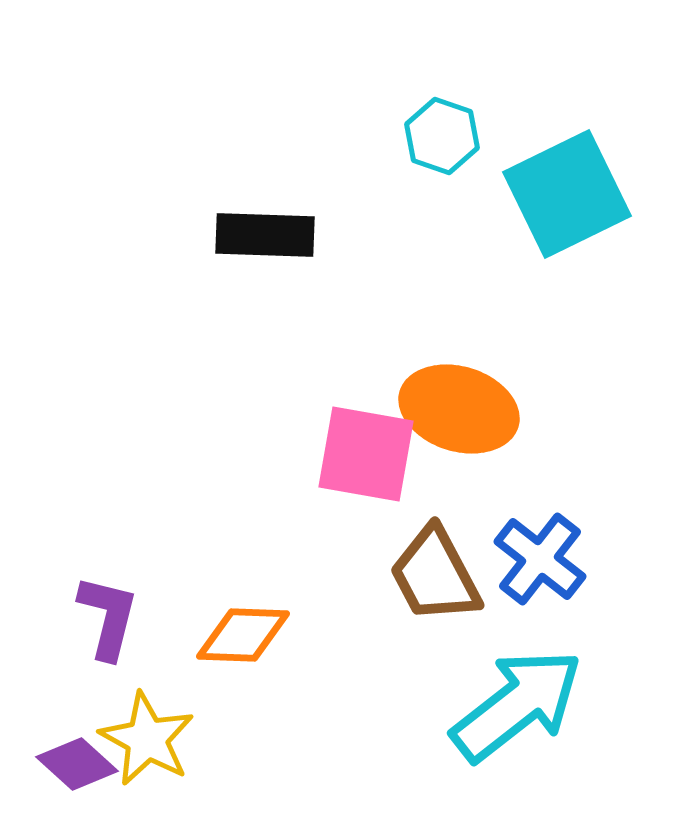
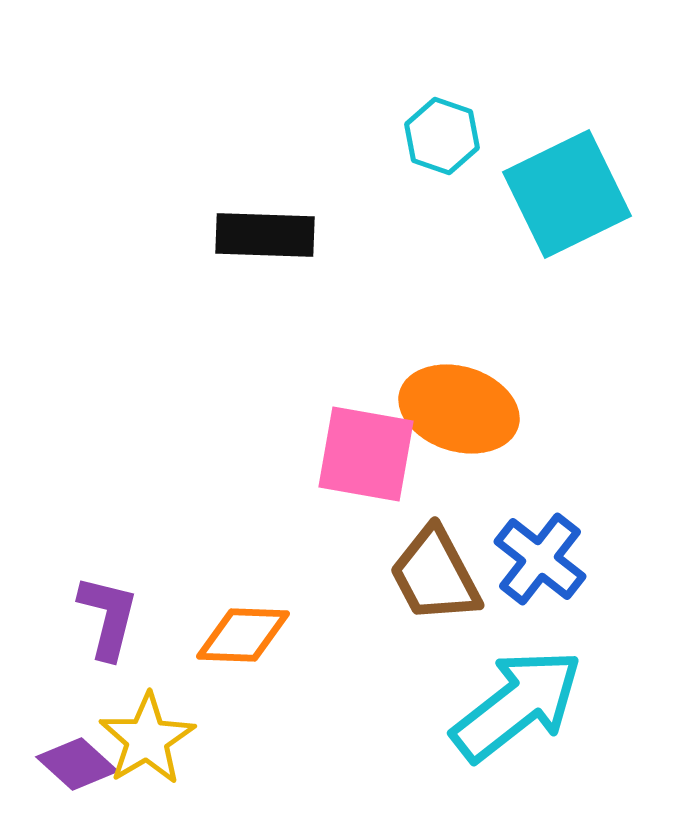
yellow star: rotated 12 degrees clockwise
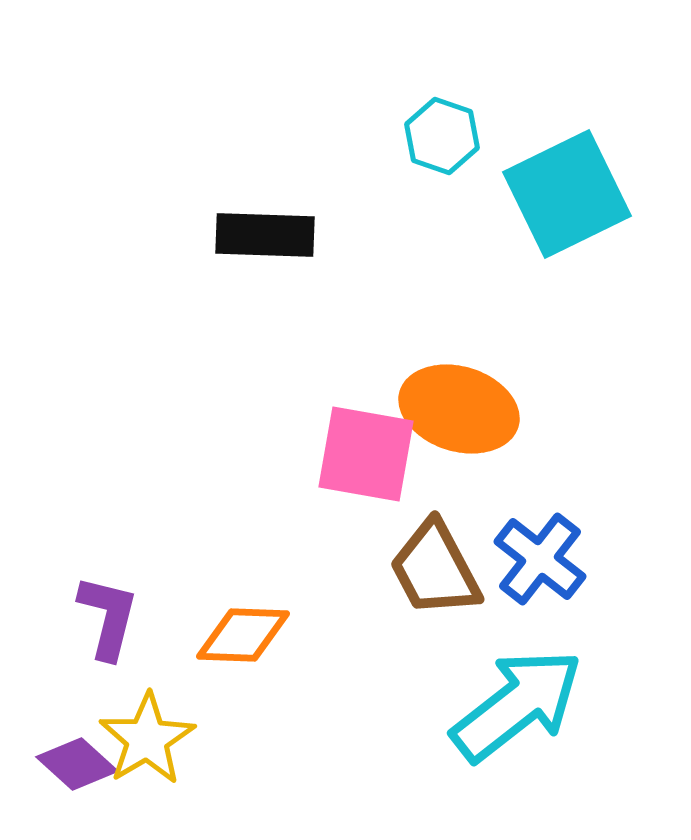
brown trapezoid: moved 6 px up
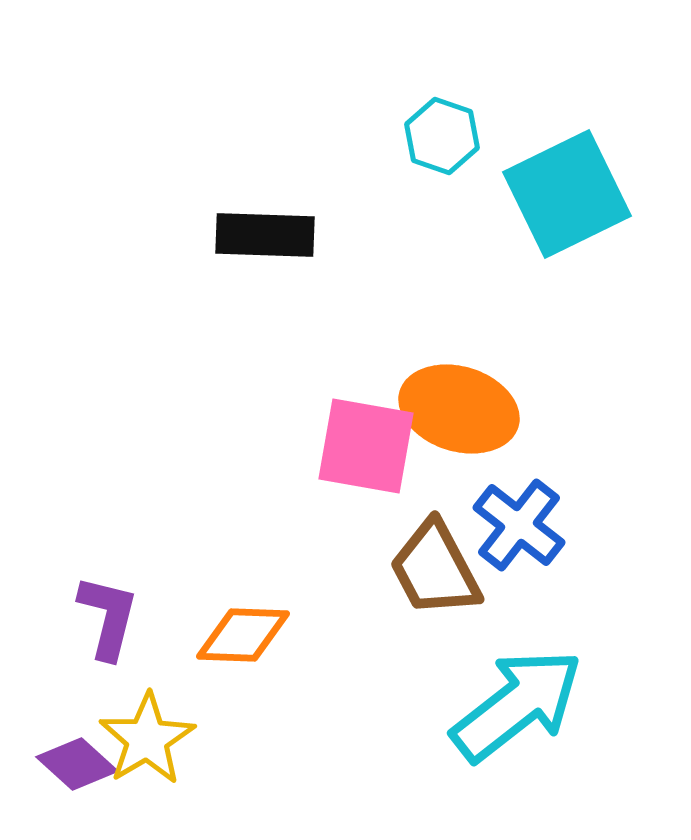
pink square: moved 8 px up
blue cross: moved 21 px left, 34 px up
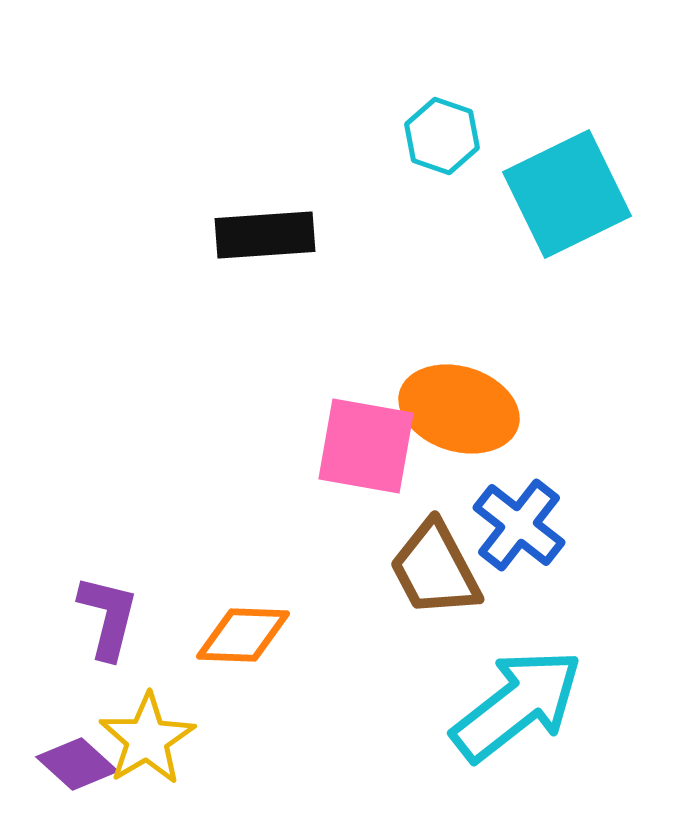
black rectangle: rotated 6 degrees counterclockwise
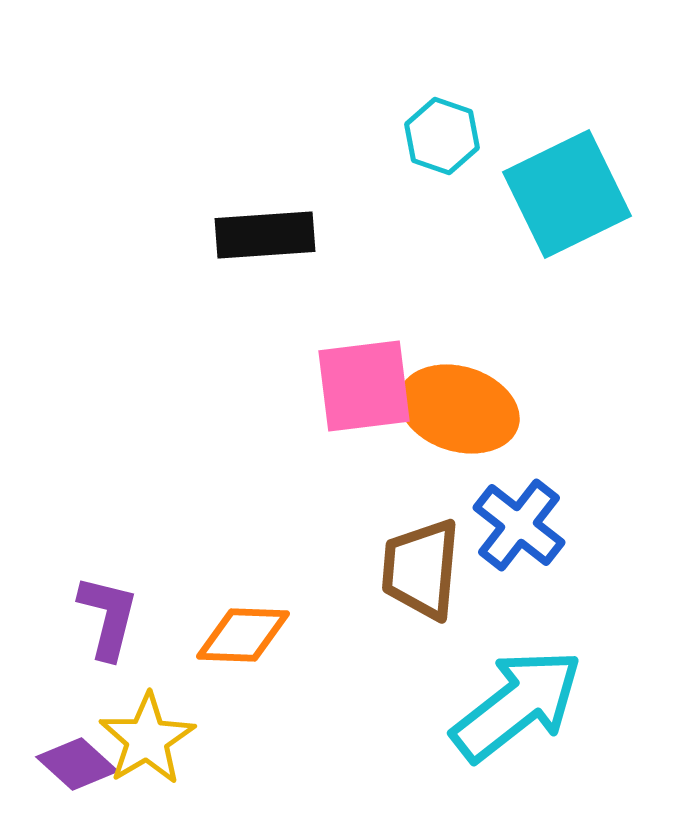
pink square: moved 2 px left, 60 px up; rotated 17 degrees counterclockwise
brown trapezoid: moved 14 px left; rotated 33 degrees clockwise
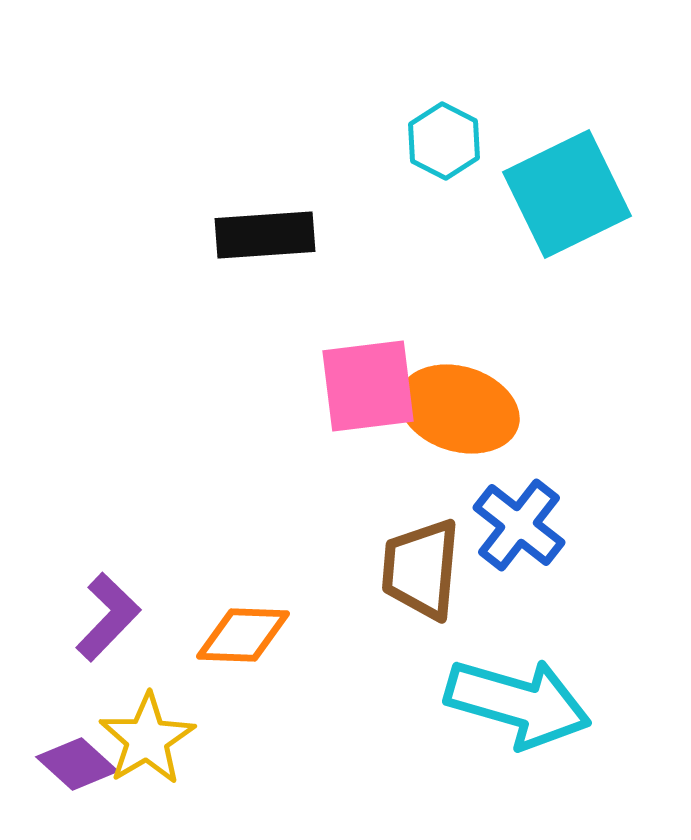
cyan hexagon: moved 2 px right, 5 px down; rotated 8 degrees clockwise
pink square: moved 4 px right
purple L-shape: rotated 30 degrees clockwise
cyan arrow: moved 1 px right, 2 px up; rotated 54 degrees clockwise
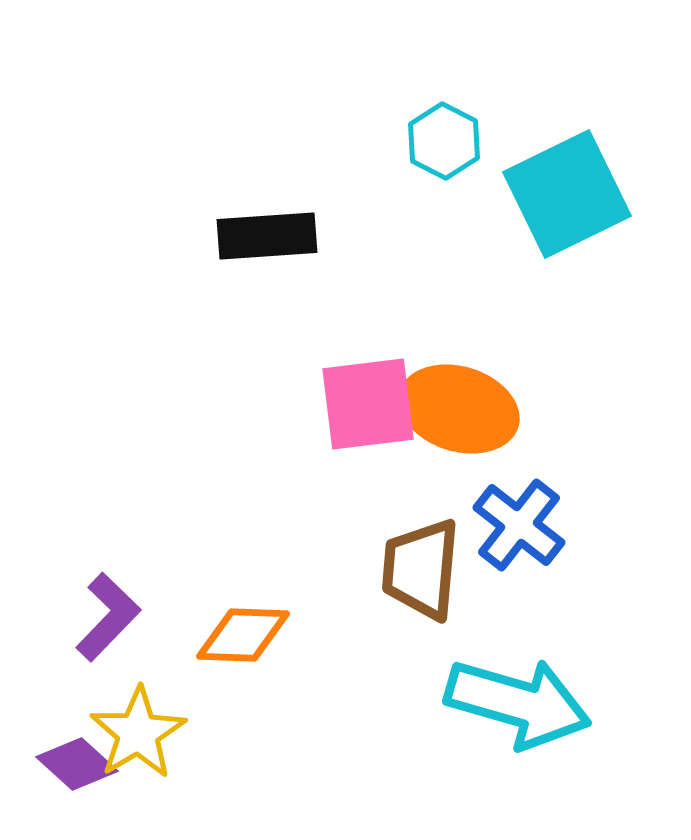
black rectangle: moved 2 px right, 1 px down
pink square: moved 18 px down
yellow star: moved 9 px left, 6 px up
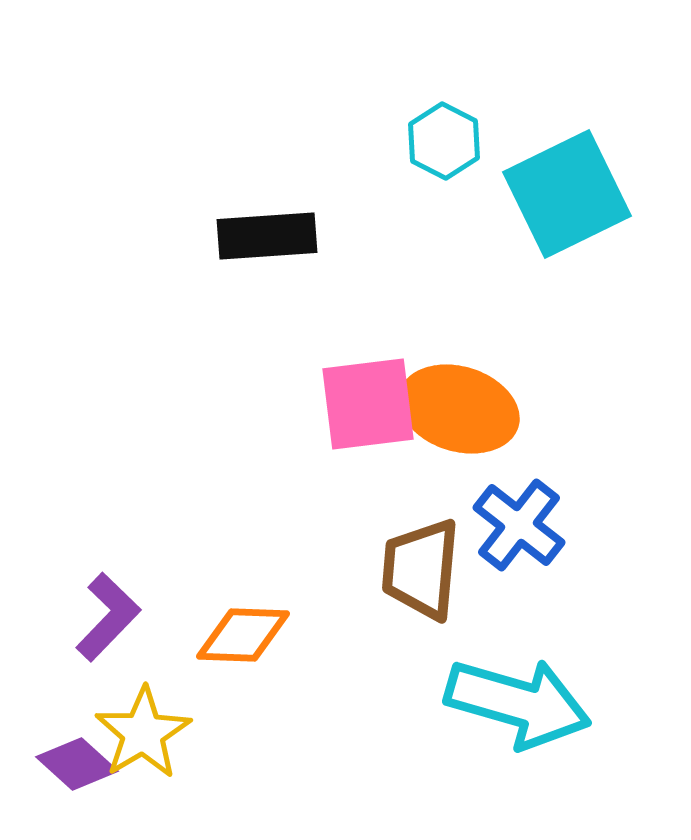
yellow star: moved 5 px right
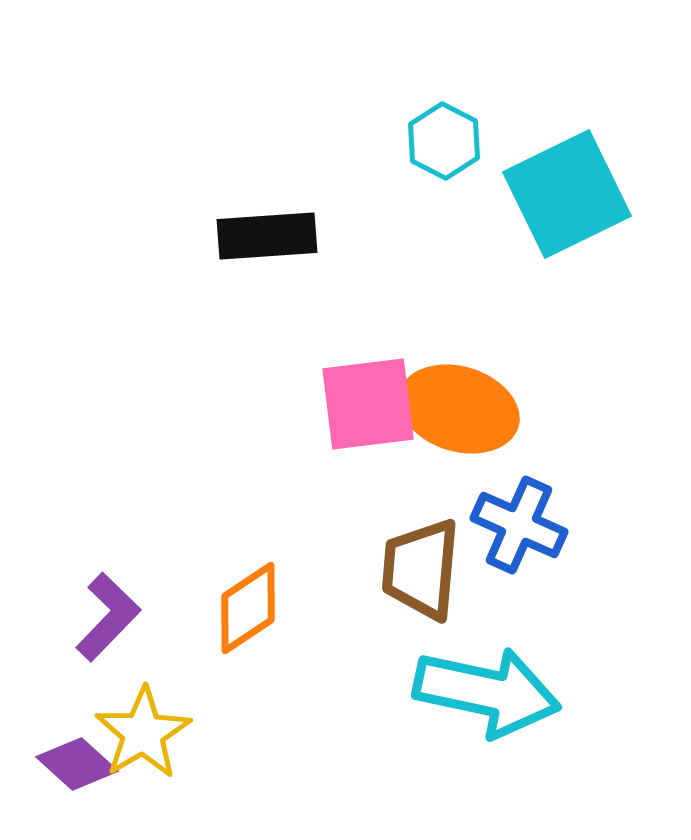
blue cross: rotated 14 degrees counterclockwise
orange diamond: moved 5 px right, 27 px up; rotated 36 degrees counterclockwise
cyan arrow: moved 31 px left, 11 px up; rotated 4 degrees counterclockwise
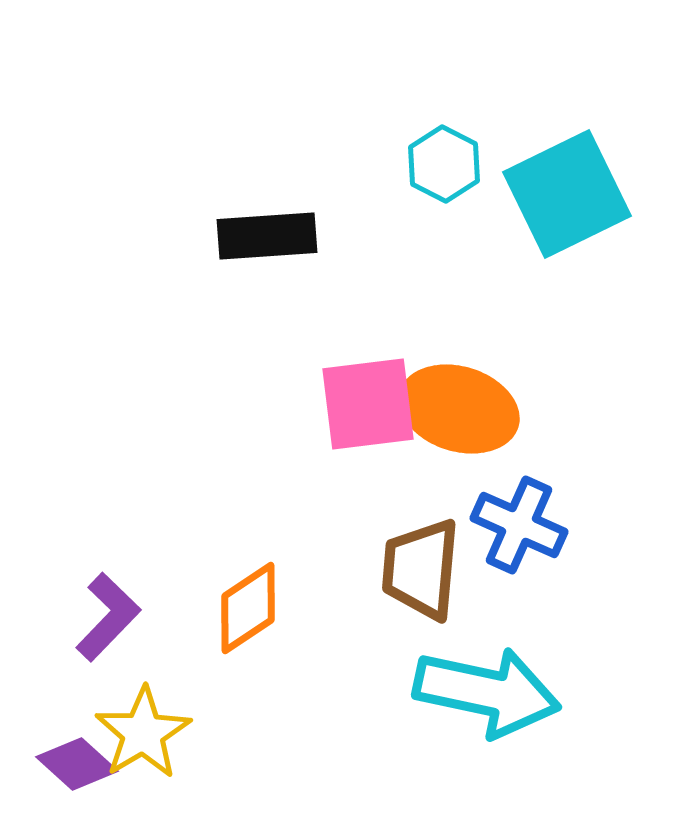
cyan hexagon: moved 23 px down
